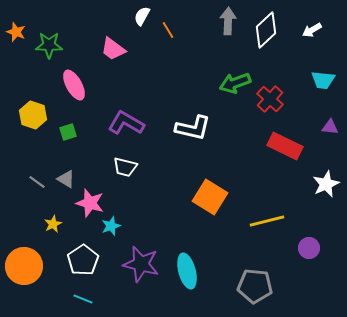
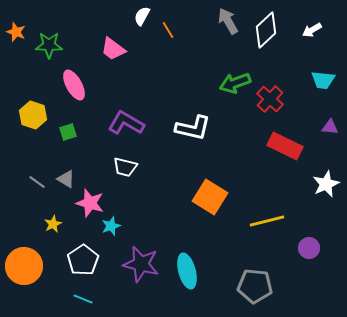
gray arrow: rotated 32 degrees counterclockwise
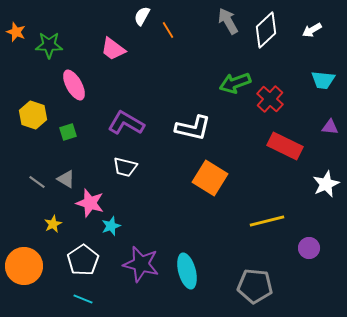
orange square: moved 19 px up
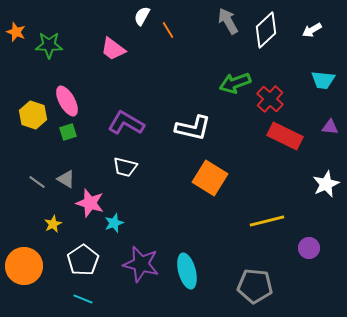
pink ellipse: moved 7 px left, 16 px down
red rectangle: moved 10 px up
cyan star: moved 3 px right, 3 px up
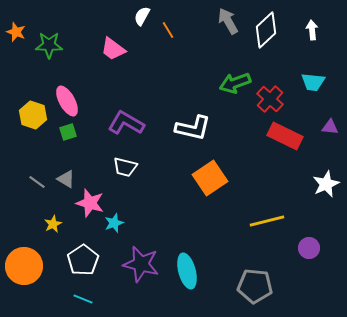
white arrow: rotated 114 degrees clockwise
cyan trapezoid: moved 10 px left, 2 px down
orange square: rotated 24 degrees clockwise
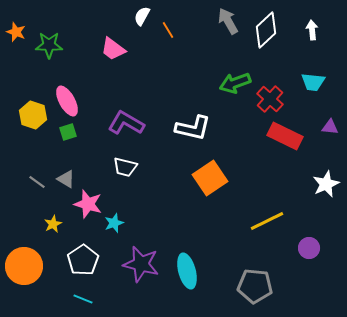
pink star: moved 2 px left, 1 px down
yellow line: rotated 12 degrees counterclockwise
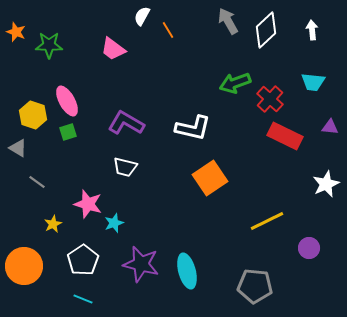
gray triangle: moved 48 px left, 31 px up
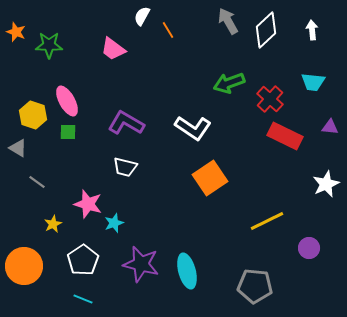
green arrow: moved 6 px left
white L-shape: rotated 21 degrees clockwise
green square: rotated 18 degrees clockwise
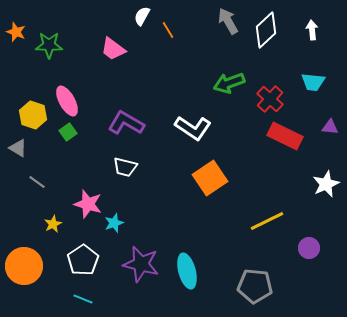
green square: rotated 36 degrees counterclockwise
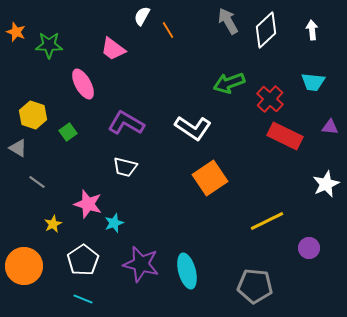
pink ellipse: moved 16 px right, 17 px up
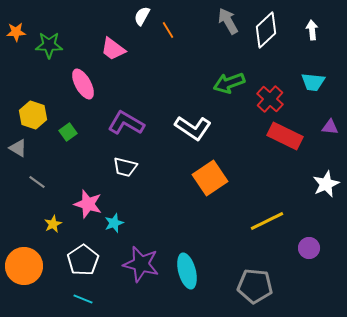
orange star: rotated 24 degrees counterclockwise
